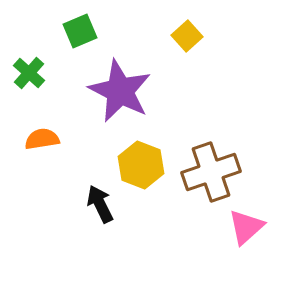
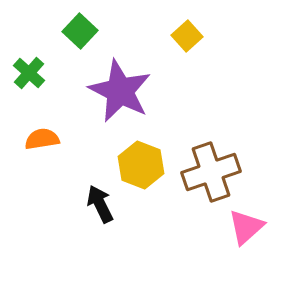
green square: rotated 24 degrees counterclockwise
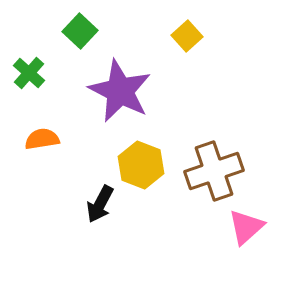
brown cross: moved 3 px right, 1 px up
black arrow: rotated 126 degrees counterclockwise
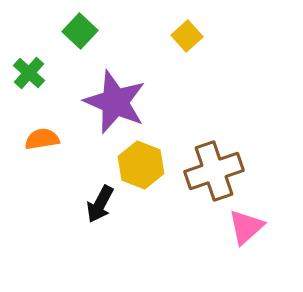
purple star: moved 5 px left, 11 px down; rotated 4 degrees counterclockwise
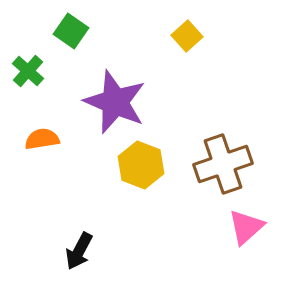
green square: moved 9 px left; rotated 8 degrees counterclockwise
green cross: moved 1 px left, 2 px up
brown cross: moved 9 px right, 7 px up
black arrow: moved 21 px left, 47 px down
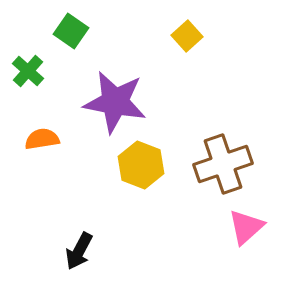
purple star: rotated 12 degrees counterclockwise
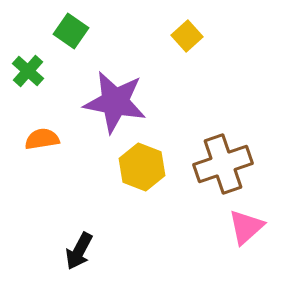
yellow hexagon: moved 1 px right, 2 px down
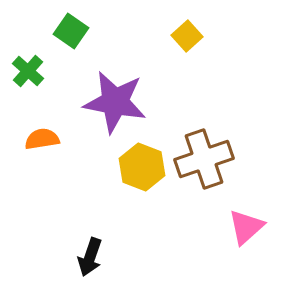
brown cross: moved 19 px left, 5 px up
black arrow: moved 11 px right, 6 px down; rotated 9 degrees counterclockwise
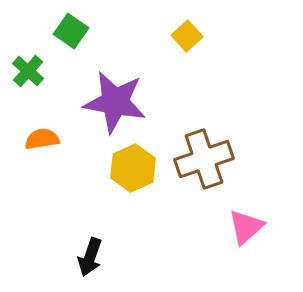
yellow hexagon: moved 9 px left, 1 px down; rotated 15 degrees clockwise
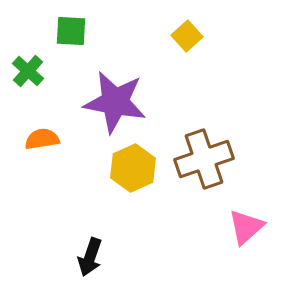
green square: rotated 32 degrees counterclockwise
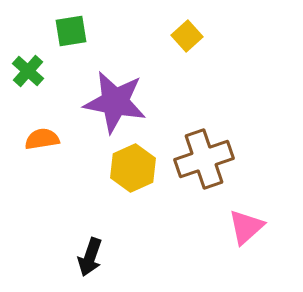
green square: rotated 12 degrees counterclockwise
